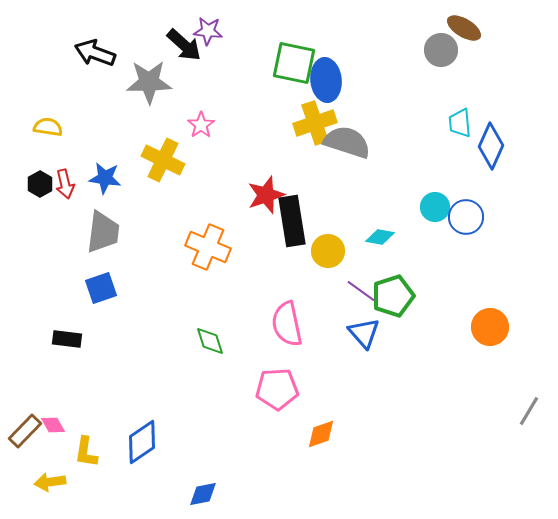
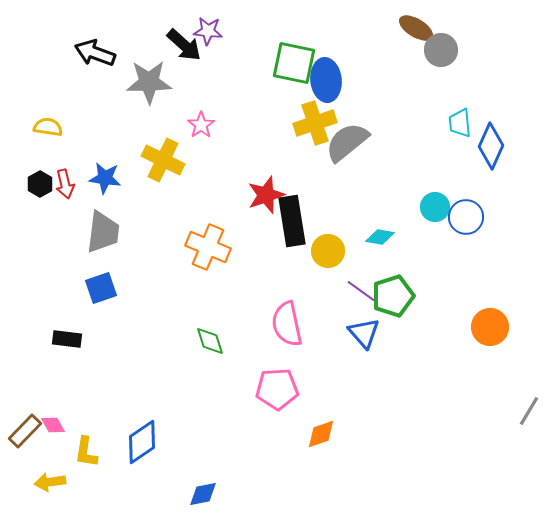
brown ellipse at (464, 28): moved 48 px left
gray semicircle at (347, 142): rotated 57 degrees counterclockwise
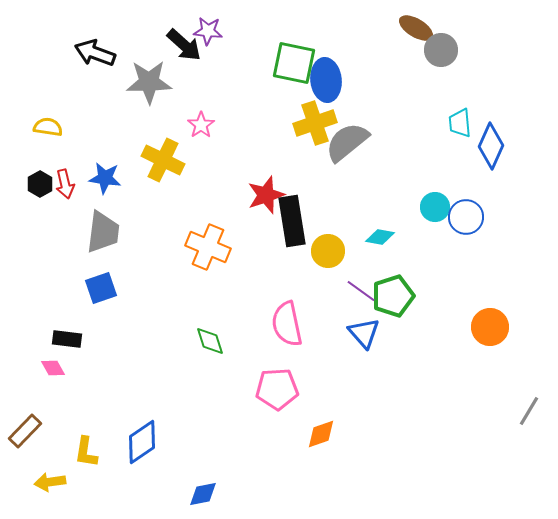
pink diamond at (53, 425): moved 57 px up
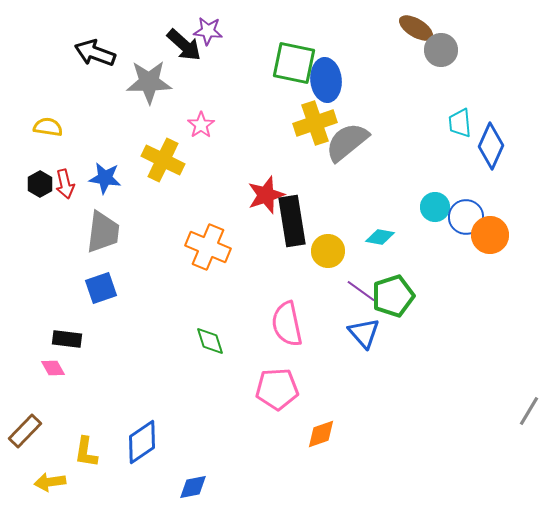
orange circle at (490, 327): moved 92 px up
blue diamond at (203, 494): moved 10 px left, 7 px up
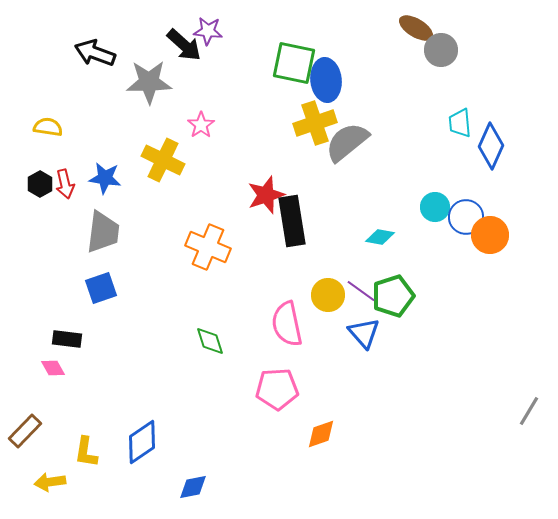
yellow circle at (328, 251): moved 44 px down
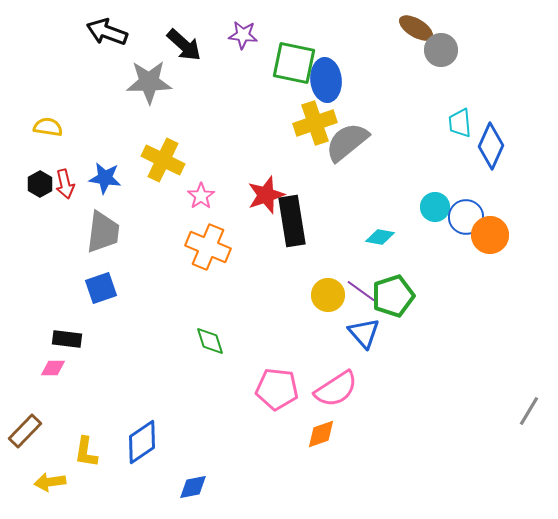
purple star at (208, 31): moved 35 px right, 4 px down
black arrow at (95, 53): moved 12 px right, 21 px up
pink star at (201, 125): moved 71 px down
pink semicircle at (287, 324): moved 49 px right, 65 px down; rotated 111 degrees counterclockwise
pink diamond at (53, 368): rotated 60 degrees counterclockwise
pink pentagon at (277, 389): rotated 9 degrees clockwise
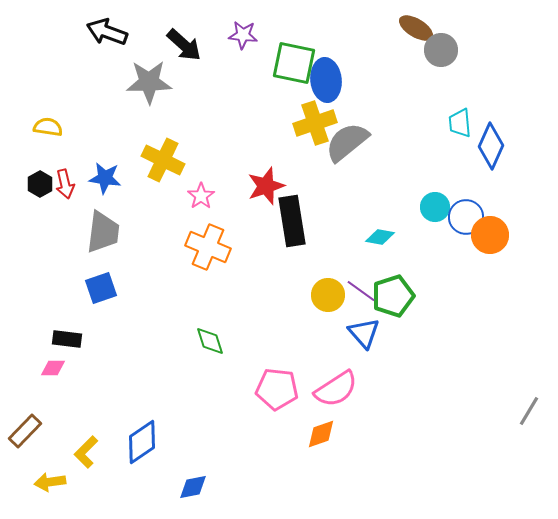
red star at (266, 195): moved 9 px up
yellow L-shape at (86, 452): rotated 36 degrees clockwise
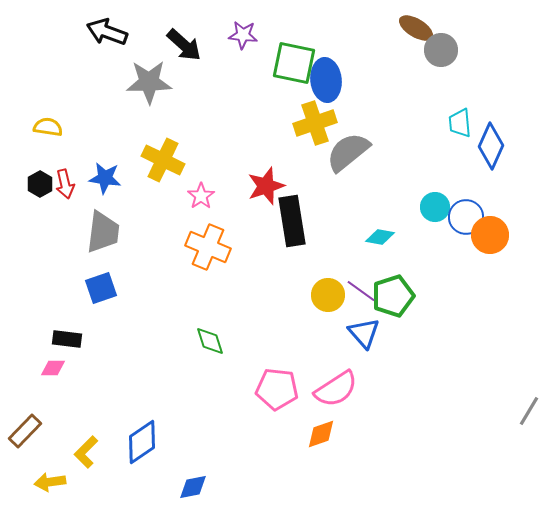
gray semicircle at (347, 142): moved 1 px right, 10 px down
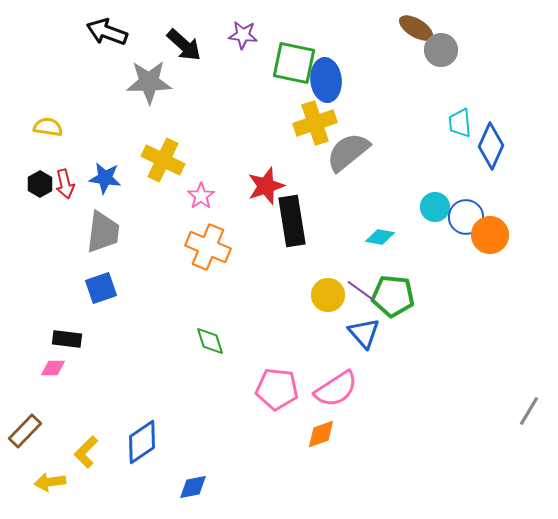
green pentagon at (393, 296): rotated 24 degrees clockwise
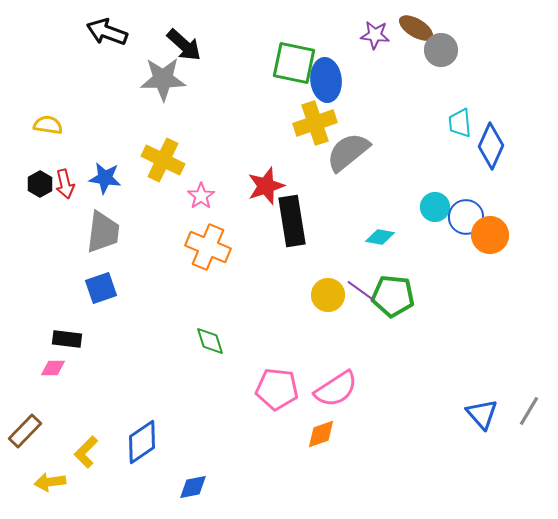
purple star at (243, 35): moved 132 px right
gray star at (149, 82): moved 14 px right, 3 px up
yellow semicircle at (48, 127): moved 2 px up
blue triangle at (364, 333): moved 118 px right, 81 px down
